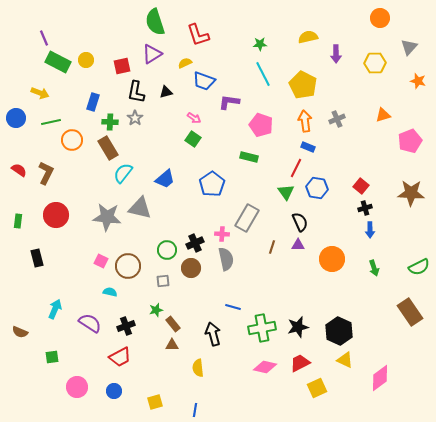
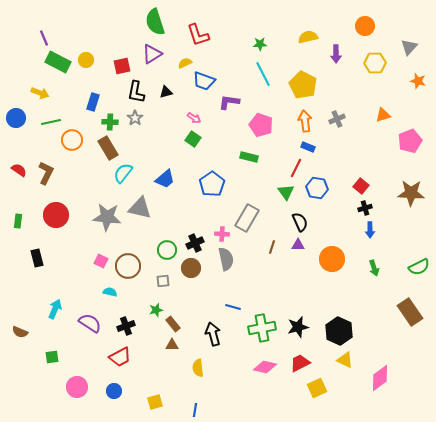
orange circle at (380, 18): moved 15 px left, 8 px down
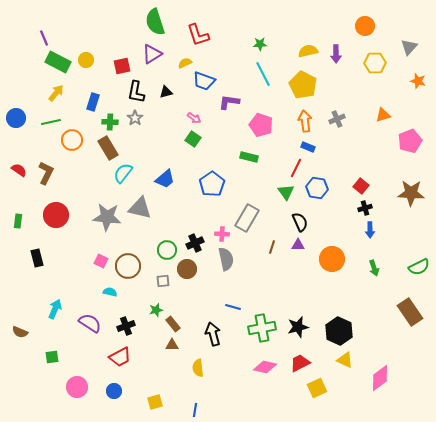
yellow semicircle at (308, 37): moved 14 px down
yellow arrow at (40, 93): moved 16 px right; rotated 72 degrees counterclockwise
brown circle at (191, 268): moved 4 px left, 1 px down
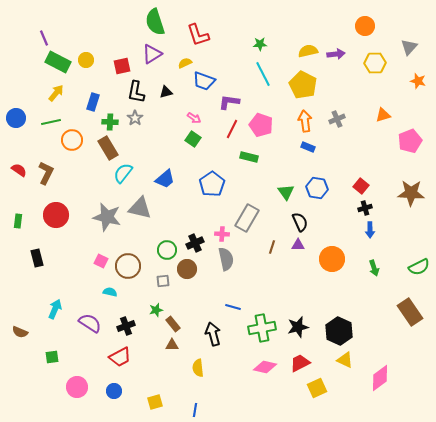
purple arrow at (336, 54): rotated 96 degrees counterclockwise
red line at (296, 168): moved 64 px left, 39 px up
gray star at (107, 217): rotated 8 degrees clockwise
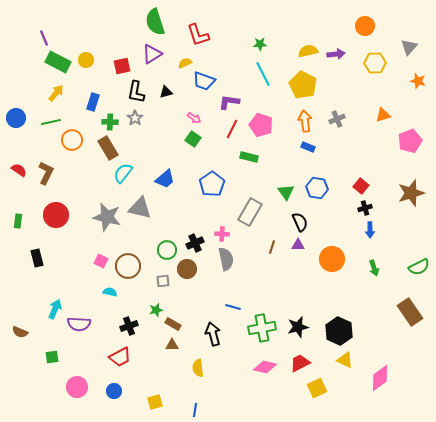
brown star at (411, 193): rotated 20 degrees counterclockwise
gray rectangle at (247, 218): moved 3 px right, 6 px up
purple semicircle at (90, 323): moved 11 px left, 1 px down; rotated 150 degrees clockwise
brown rectangle at (173, 324): rotated 21 degrees counterclockwise
black cross at (126, 326): moved 3 px right
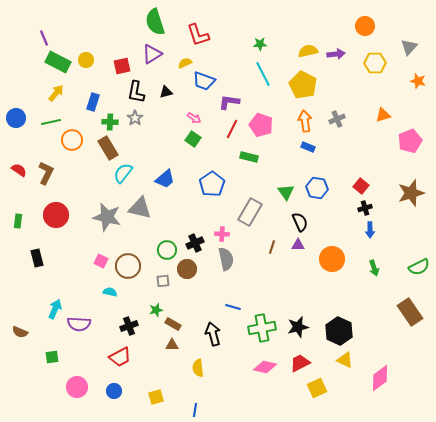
yellow square at (155, 402): moved 1 px right, 5 px up
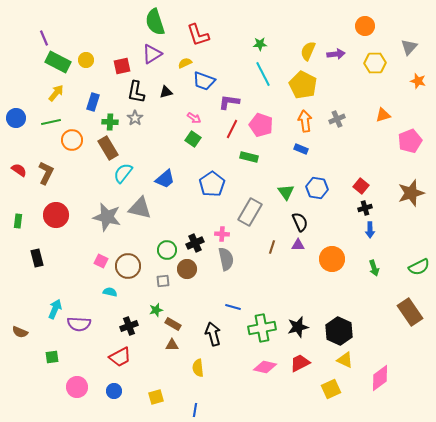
yellow semicircle at (308, 51): rotated 54 degrees counterclockwise
blue rectangle at (308, 147): moved 7 px left, 2 px down
yellow square at (317, 388): moved 14 px right, 1 px down
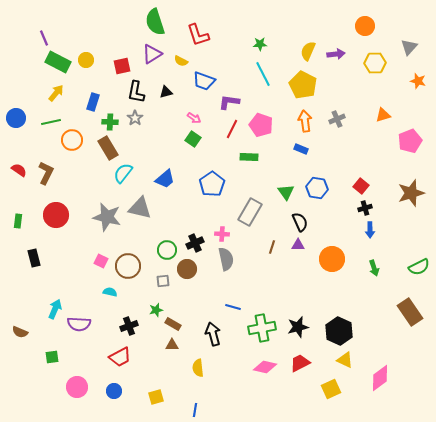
yellow semicircle at (185, 63): moved 4 px left, 2 px up; rotated 128 degrees counterclockwise
green rectangle at (249, 157): rotated 12 degrees counterclockwise
black rectangle at (37, 258): moved 3 px left
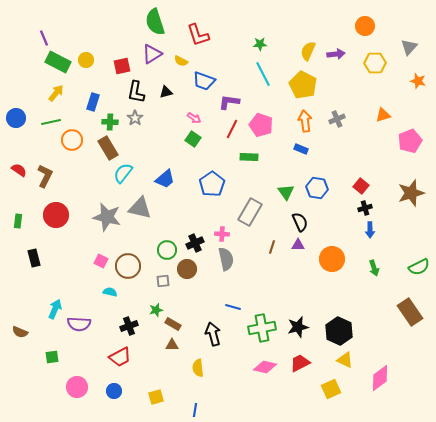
brown L-shape at (46, 173): moved 1 px left, 3 px down
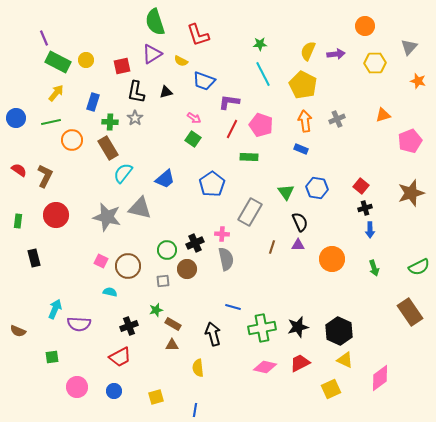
brown semicircle at (20, 332): moved 2 px left, 1 px up
